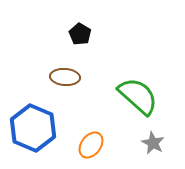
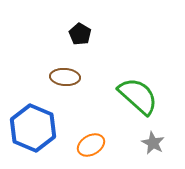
orange ellipse: rotated 24 degrees clockwise
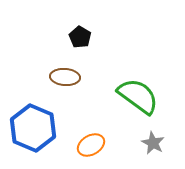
black pentagon: moved 3 px down
green semicircle: rotated 6 degrees counterclockwise
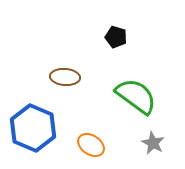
black pentagon: moved 36 px right; rotated 15 degrees counterclockwise
green semicircle: moved 2 px left
orange ellipse: rotated 64 degrees clockwise
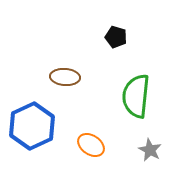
green semicircle: rotated 120 degrees counterclockwise
blue hexagon: moved 1 px left, 2 px up; rotated 12 degrees clockwise
gray star: moved 3 px left, 7 px down
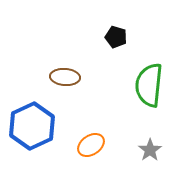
green semicircle: moved 13 px right, 11 px up
orange ellipse: rotated 68 degrees counterclockwise
gray star: rotated 10 degrees clockwise
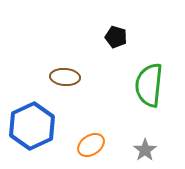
gray star: moved 5 px left
